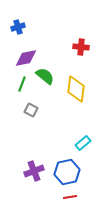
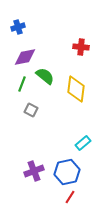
purple diamond: moved 1 px left, 1 px up
red line: rotated 48 degrees counterclockwise
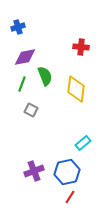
green semicircle: rotated 30 degrees clockwise
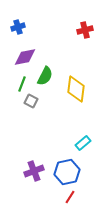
red cross: moved 4 px right, 17 px up; rotated 21 degrees counterclockwise
green semicircle: rotated 48 degrees clockwise
gray square: moved 9 px up
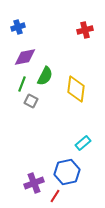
purple cross: moved 12 px down
red line: moved 15 px left, 1 px up
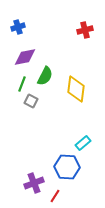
blue hexagon: moved 5 px up; rotated 15 degrees clockwise
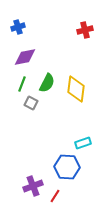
green semicircle: moved 2 px right, 7 px down
gray square: moved 2 px down
cyan rectangle: rotated 21 degrees clockwise
purple cross: moved 1 px left, 3 px down
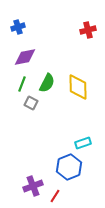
red cross: moved 3 px right
yellow diamond: moved 2 px right, 2 px up; rotated 8 degrees counterclockwise
blue hexagon: moved 2 px right; rotated 25 degrees counterclockwise
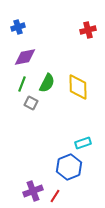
purple cross: moved 5 px down
